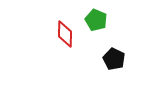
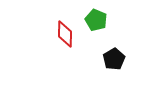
black pentagon: rotated 15 degrees clockwise
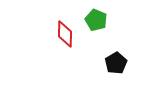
black pentagon: moved 2 px right, 4 px down
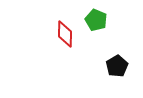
black pentagon: moved 1 px right, 3 px down
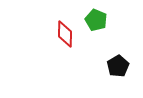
black pentagon: moved 1 px right
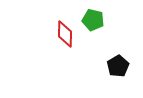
green pentagon: moved 3 px left; rotated 10 degrees counterclockwise
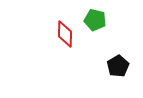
green pentagon: moved 2 px right
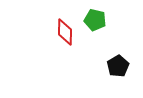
red diamond: moved 2 px up
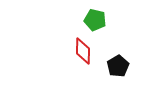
red diamond: moved 18 px right, 19 px down
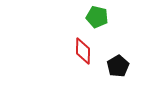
green pentagon: moved 2 px right, 3 px up
